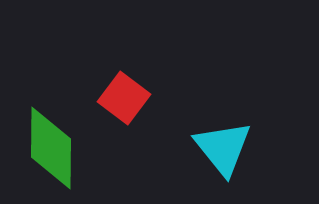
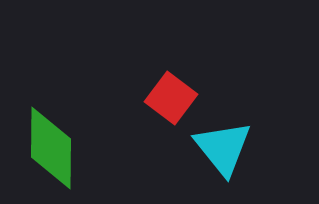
red square: moved 47 px right
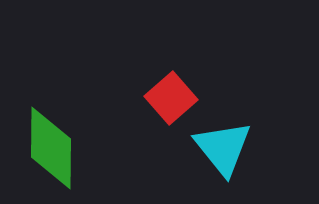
red square: rotated 12 degrees clockwise
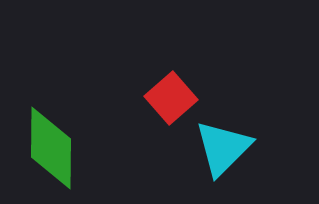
cyan triangle: rotated 24 degrees clockwise
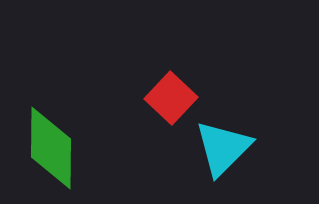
red square: rotated 6 degrees counterclockwise
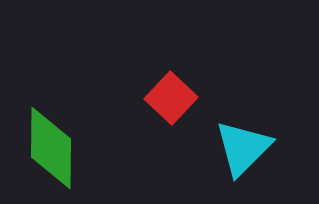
cyan triangle: moved 20 px right
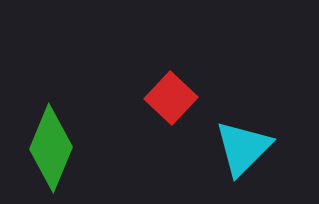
green diamond: rotated 22 degrees clockwise
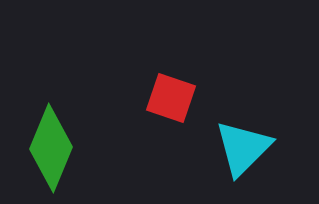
red square: rotated 24 degrees counterclockwise
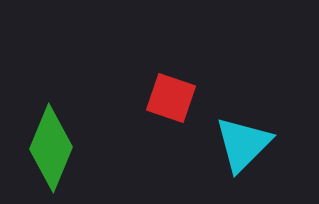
cyan triangle: moved 4 px up
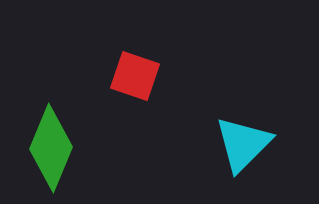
red square: moved 36 px left, 22 px up
